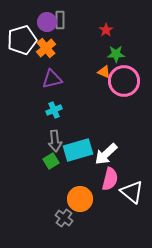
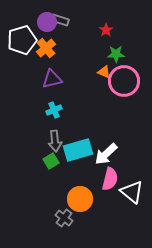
gray rectangle: rotated 72 degrees counterclockwise
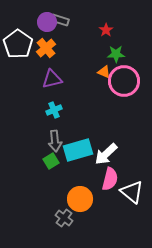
white pentagon: moved 4 px left, 4 px down; rotated 20 degrees counterclockwise
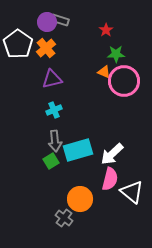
white arrow: moved 6 px right
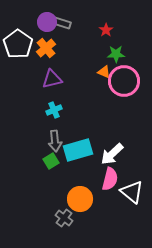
gray rectangle: moved 2 px right, 3 px down
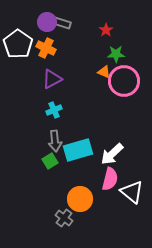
orange cross: rotated 24 degrees counterclockwise
purple triangle: rotated 15 degrees counterclockwise
green square: moved 1 px left
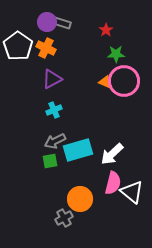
white pentagon: moved 2 px down
orange triangle: moved 1 px right, 10 px down
gray arrow: rotated 70 degrees clockwise
green square: rotated 21 degrees clockwise
pink semicircle: moved 3 px right, 4 px down
gray cross: rotated 24 degrees clockwise
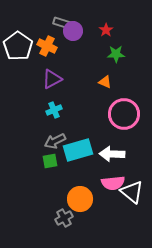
purple circle: moved 26 px right, 9 px down
orange cross: moved 1 px right, 2 px up
pink circle: moved 33 px down
white arrow: rotated 45 degrees clockwise
pink semicircle: rotated 70 degrees clockwise
